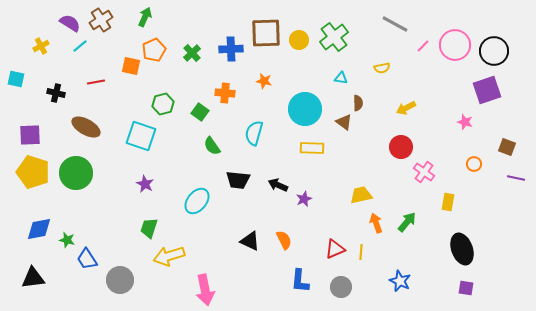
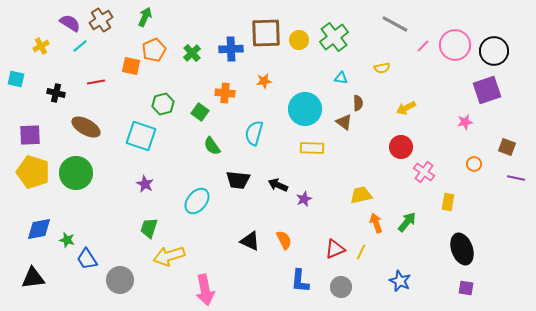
orange star at (264, 81): rotated 21 degrees counterclockwise
pink star at (465, 122): rotated 28 degrees counterclockwise
yellow line at (361, 252): rotated 21 degrees clockwise
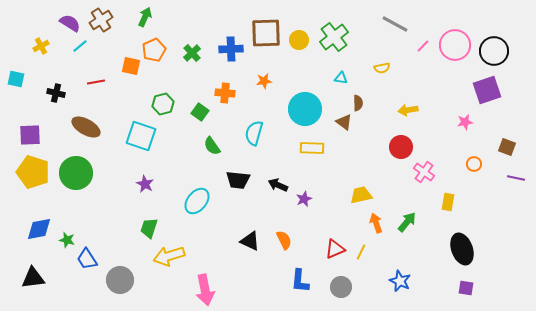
yellow arrow at (406, 108): moved 2 px right, 2 px down; rotated 18 degrees clockwise
